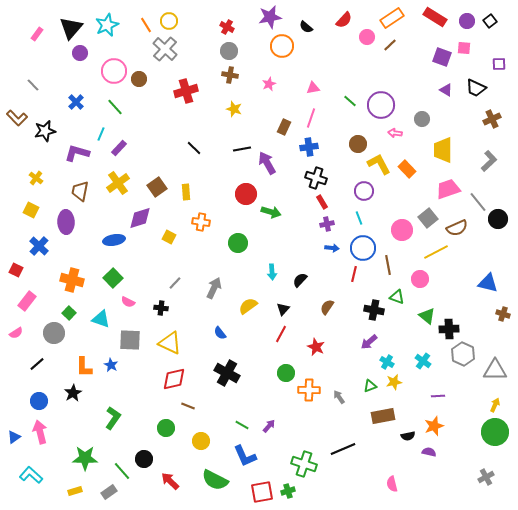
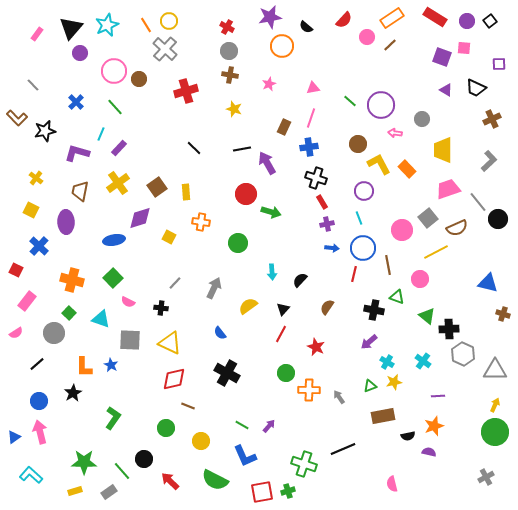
green star at (85, 458): moved 1 px left, 4 px down
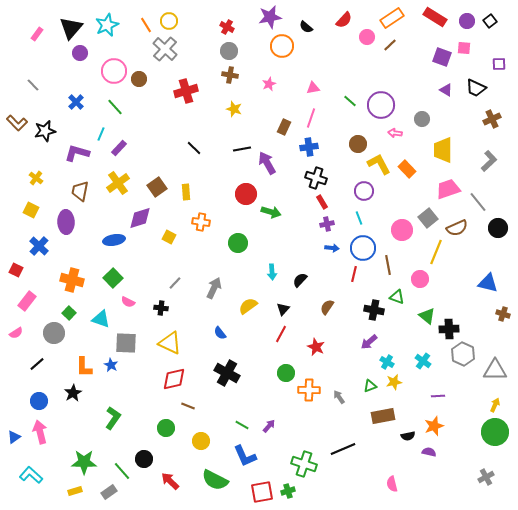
brown L-shape at (17, 118): moved 5 px down
black circle at (498, 219): moved 9 px down
yellow line at (436, 252): rotated 40 degrees counterclockwise
gray square at (130, 340): moved 4 px left, 3 px down
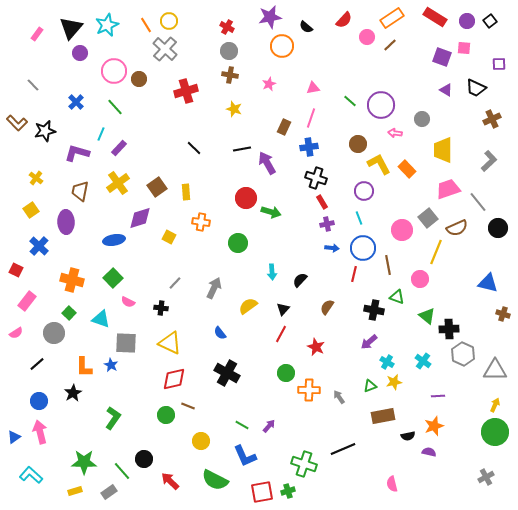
red circle at (246, 194): moved 4 px down
yellow square at (31, 210): rotated 28 degrees clockwise
green circle at (166, 428): moved 13 px up
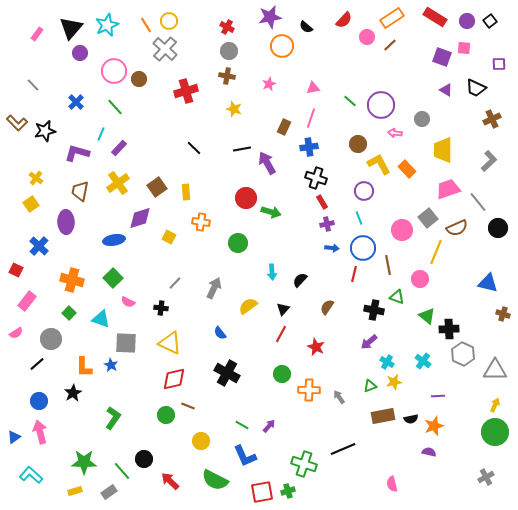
brown cross at (230, 75): moved 3 px left, 1 px down
yellow square at (31, 210): moved 6 px up
gray circle at (54, 333): moved 3 px left, 6 px down
green circle at (286, 373): moved 4 px left, 1 px down
black semicircle at (408, 436): moved 3 px right, 17 px up
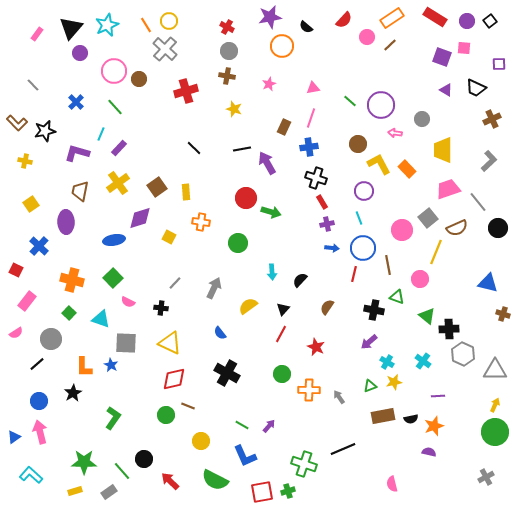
yellow cross at (36, 178): moved 11 px left, 17 px up; rotated 24 degrees counterclockwise
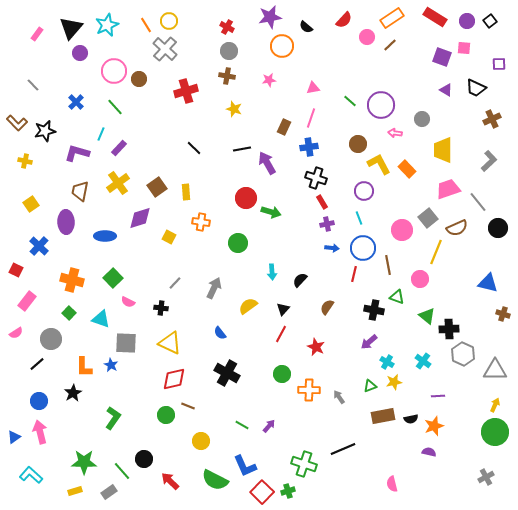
pink star at (269, 84): moved 4 px up; rotated 16 degrees clockwise
blue ellipse at (114, 240): moved 9 px left, 4 px up; rotated 10 degrees clockwise
blue L-shape at (245, 456): moved 10 px down
red square at (262, 492): rotated 35 degrees counterclockwise
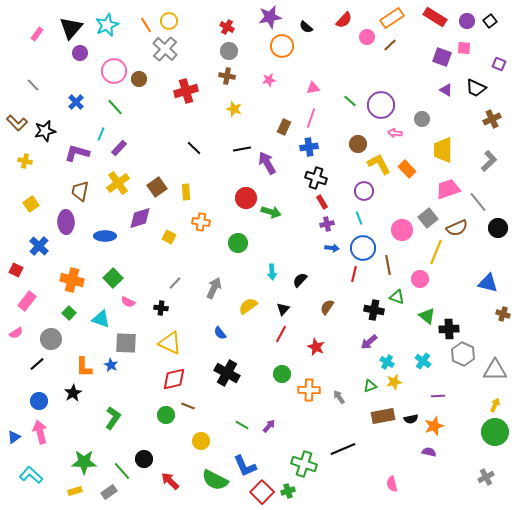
purple square at (499, 64): rotated 24 degrees clockwise
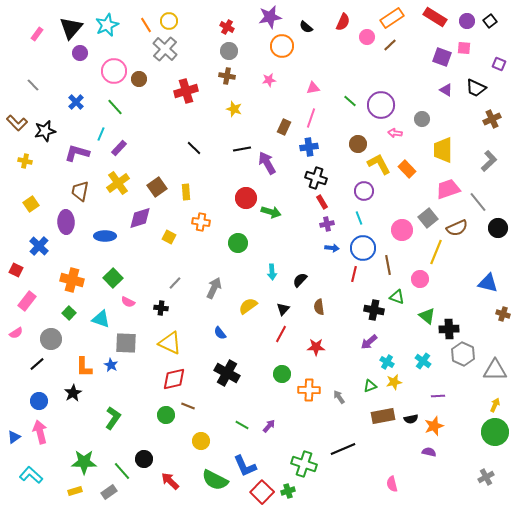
red semicircle at (344, 20): moved 1 px left, 2 px down; rotated 18 degrees counterclockwise
brown semicircle at (327, 307): moved 8 px left; rotated 42 degrees counterclockwise
red star at (316, 347): rotated 24 degrees counterclockwise
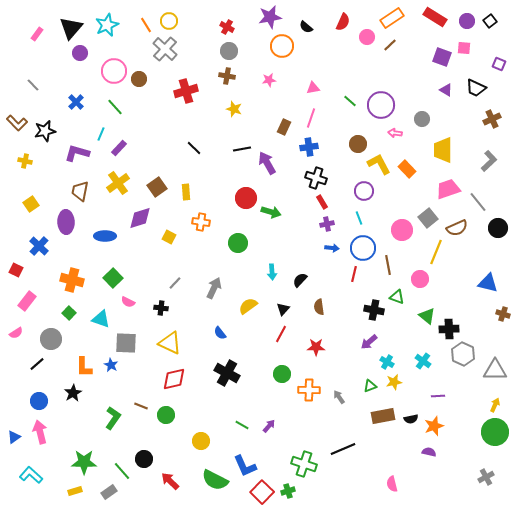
brown line at (188, 406): moved 47 px left
